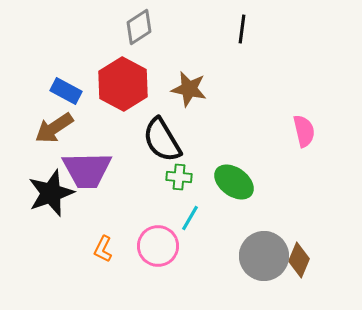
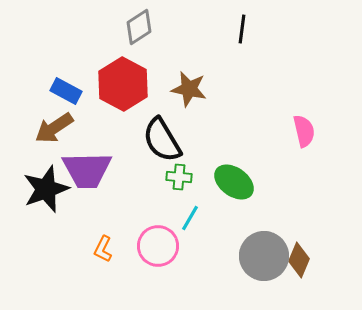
black star: moved 5 px left, 4 px up
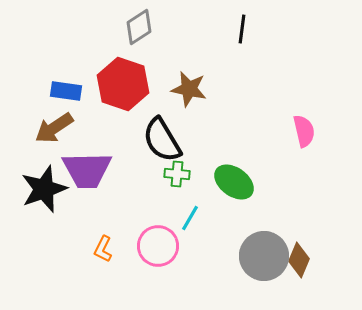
red hexagon: rotated 9 degrees counterclockwise
blue rectangle: rotated 20 degrees counterclockwise
green cross: moved 2 px left, 3 px up
black star: moved 2 px left
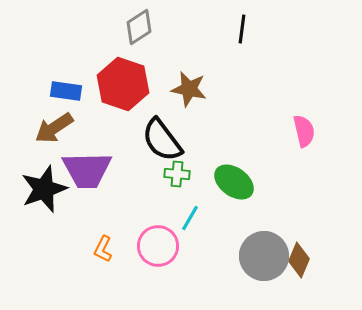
black semicircle: rotated 6 degrees counterclockwise
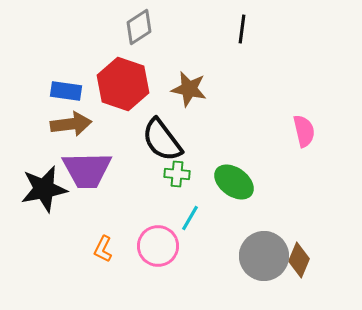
brown arrow: moved 17 px right, 4 px up; rotated 153 degrees counterclockwise
black star: rotated 9 degrees clockwise
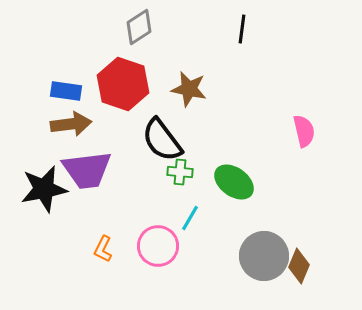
purple trapezoid: rotated 6 degrees counterclockwise
green cross: moved 3 px right, 2 px up
brown diamond: moved 6 px down
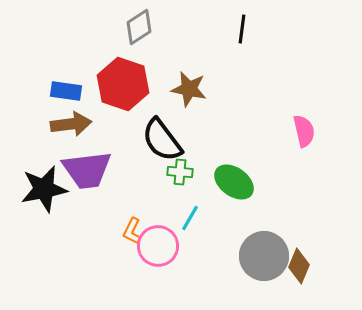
orange L-shape: moved 29 px right, 18 px up
